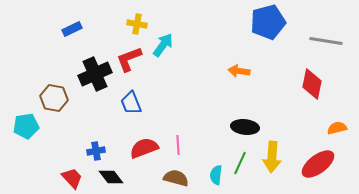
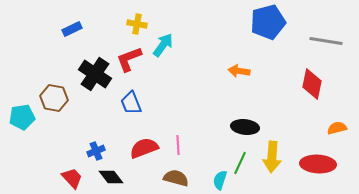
black cross: rotated 32 degrees counterclockwise
cyan pentagon: moved 4 px left, 9 px up
blue cross: rotated 12 degrees counterclockwise
red ellipse: rotated 40 degrees clockwise
cyan semicircle: moved 4 px right, 5 px down; rotated 12 degrees clockwise
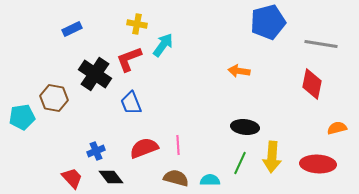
gray line: moved 5 px left, 3 px down
cyan semicircle: moved 10 px left; rotated 72 degrees clockwise
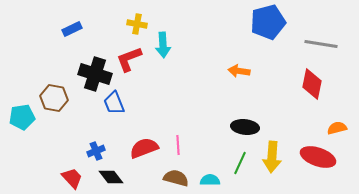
cyan arrow: rotated 140 degrees clockwise
black cross: rotated 16 degrees counterclockwise
blue trapezoid: moved 17 px left
red ellipse: moved 7 px up; rotated 16 degrees clockwise
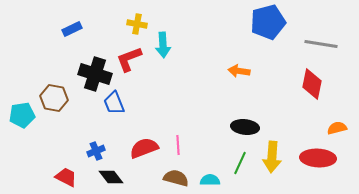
cyan pentagon: moved 2 px up
red ellipse: moved 1 px down; rotated 16 degrees counterclockwise
red trapezoid: moved 6 px left, 1 px up; rotated 20 degrees counterclockwise
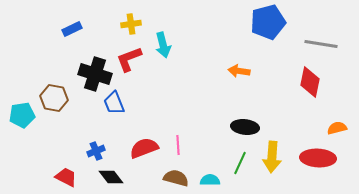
yellow cross: moved 6 px left; rotated 18 degrees counterclockwise
cyan arrow: rotated 10 degrees counterclockwise
red diamond: moved 2 px left, 2 px up
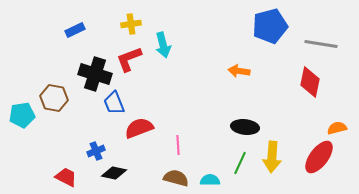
blue pentagon: moved 2 px right, 4 px down
blue rectangle: moved 3 px right, 1 px down
red semicircle: moved 5 px left, 20 px up
red ellipse: moved 1 px right, 1 px up; rotated 56 degrees counterclockwise
black diamond: moved 3 px right, 4 px up; rotated 40 degrees counterclockwise
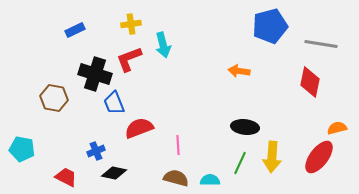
cyan pentagon: moved 34 px down; rotated 20 degrees clockwise
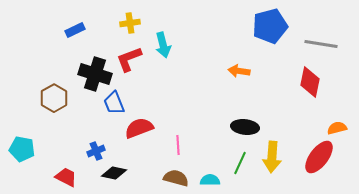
yellow cross: moved 1 px left, 1 px up
brown hexagon: rotated 20 degrees clockwise
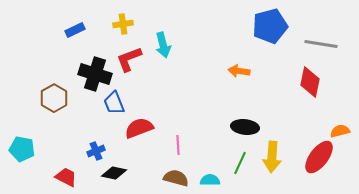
yellow cross: moved 7 px left, 1 px down
orange semicircle: moved 3 px right, 3 px down
